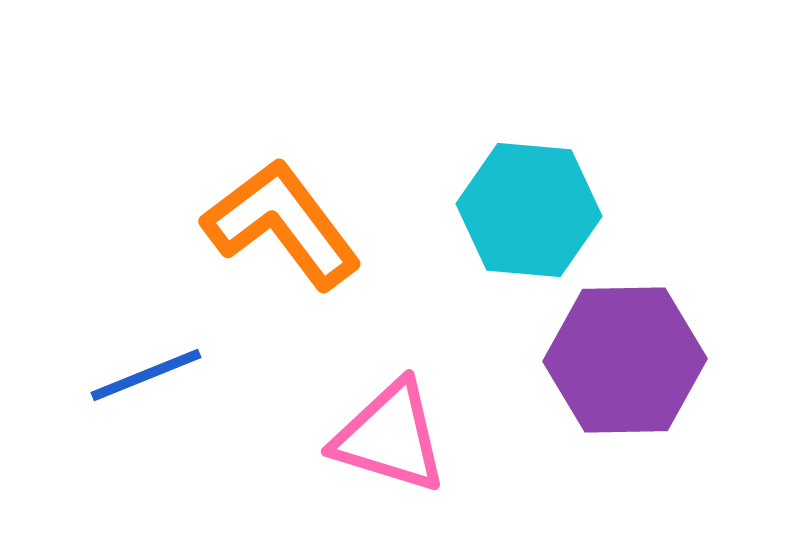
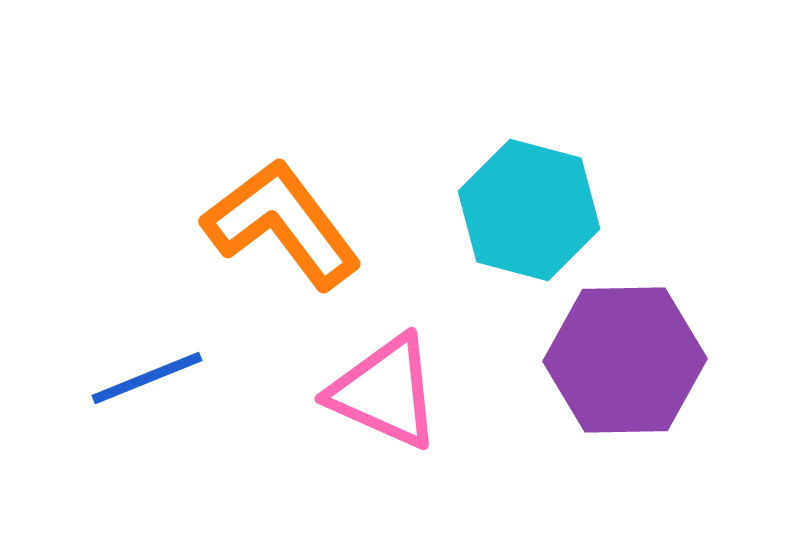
cyan hexagon: rotated 10 degrees clockwise
blue line: moved 1 px right, 3 px down
pink triangle: moved 5 px left, 45 px up; rotated 7 degrees clockwise
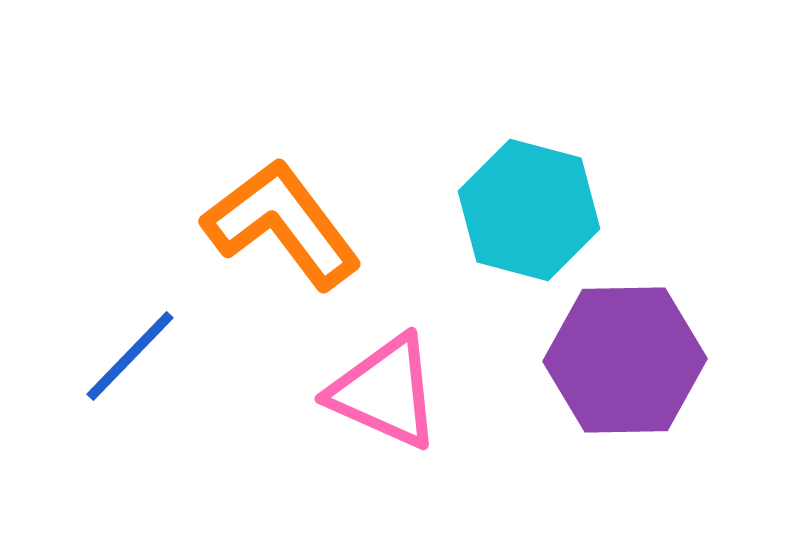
blue line: moved 17 px left, 22 px up; rotated 24 degrees counterclockwise
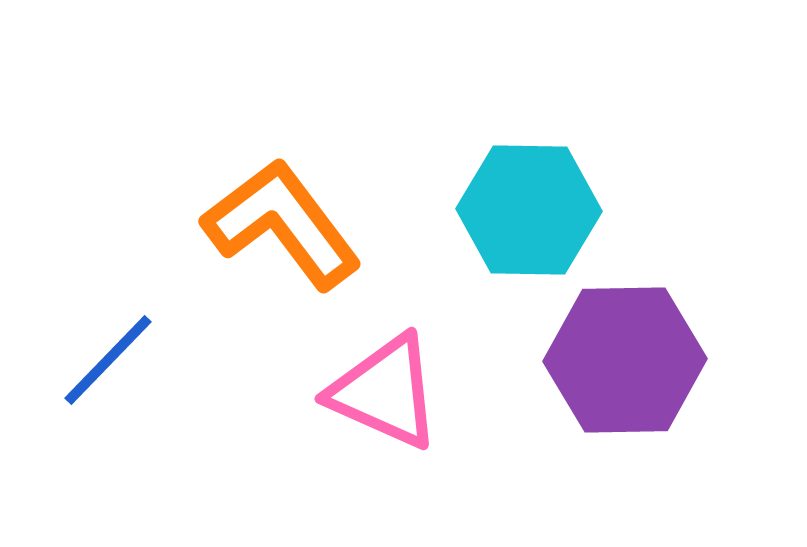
cyan hexagon: rotated 14 degrees counterclockwise
blue line: moved 22 px left, 4 px down
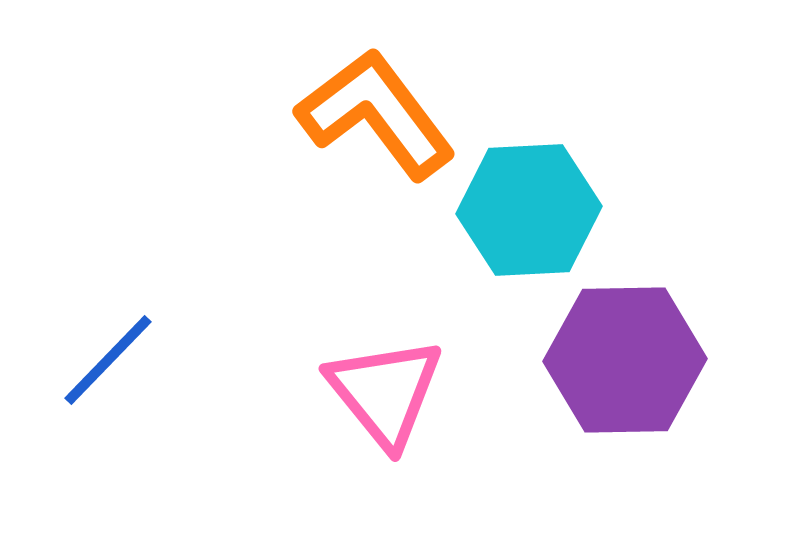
cyan hexagon: rotated 4 degrees counterclockwise
orange L-shape: moved 94 px right, 110 px up
pink triangle: rotated 27 degrees clockwise
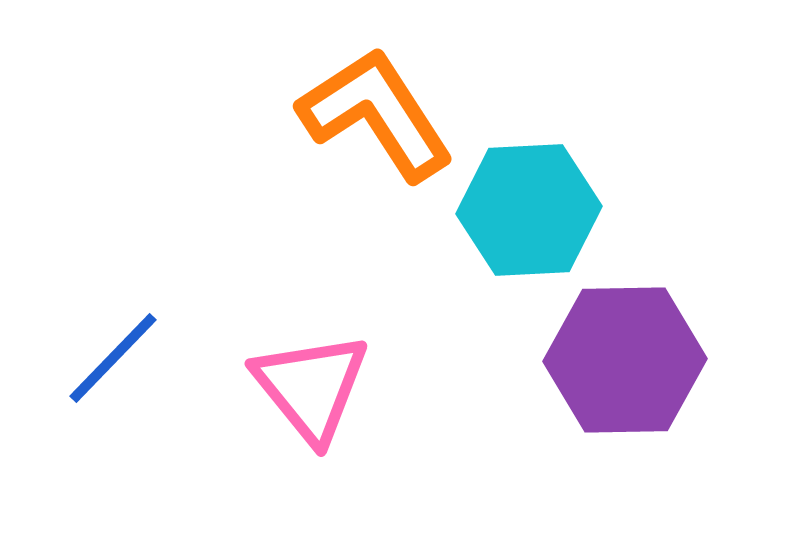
orange L-shape: rotated 4 degrees clockwise
blue line: moved 5 px right, 2 px up
pink triangle: moved 74 px left, 5 px up
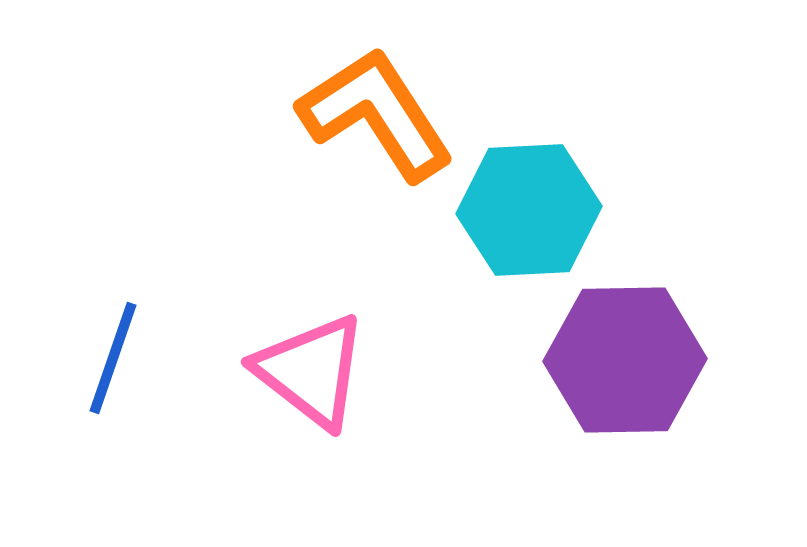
blue line: rotated 25 degrees counterclockwise
pink triangle: moved 16 px up; rotated 13 degrees counterclockwise
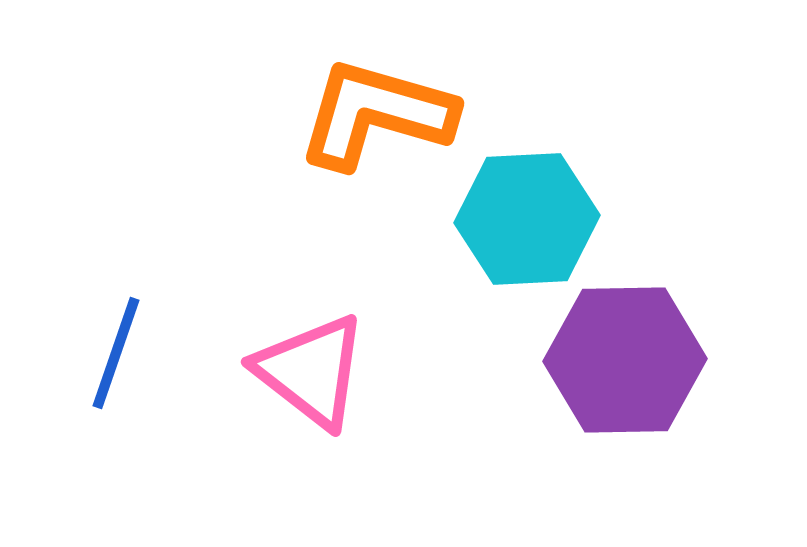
orange L-shape: rotated 41 degrees counterclockwise
cyan hexagon: moved 2 px left, 9 px down
blue line: moved 3 px right, 5 px up
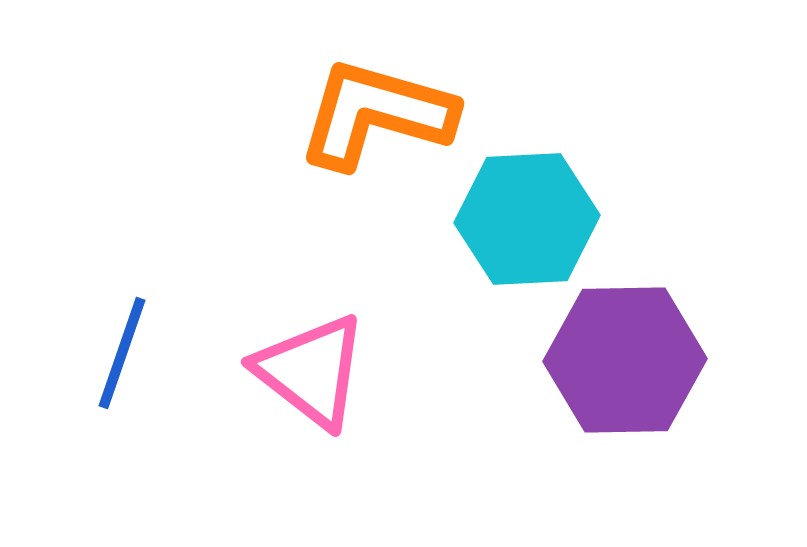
blue line: moved 6 px right
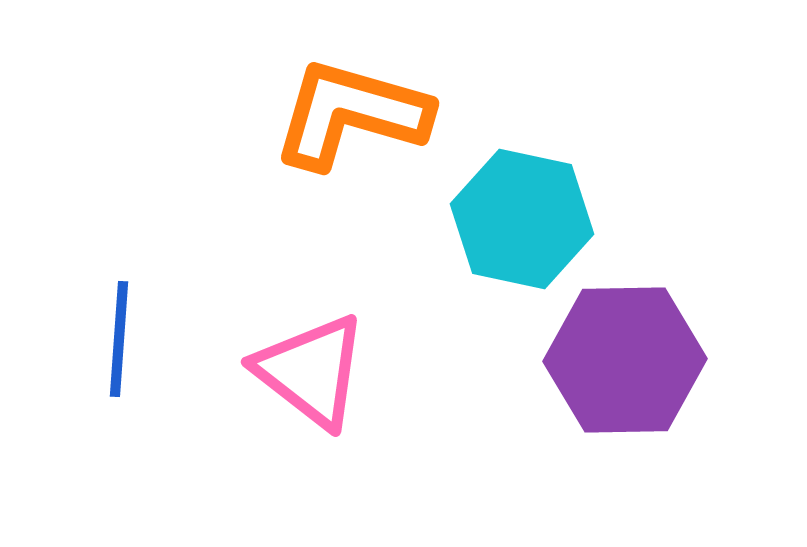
orange L-shape: moved 25 px left
cyan hexagon: moved 5 px left; rotated 15 degrees clockwise
blue line: moved 3 px left, 14 px up; rotated 15 degrees counterclockwise
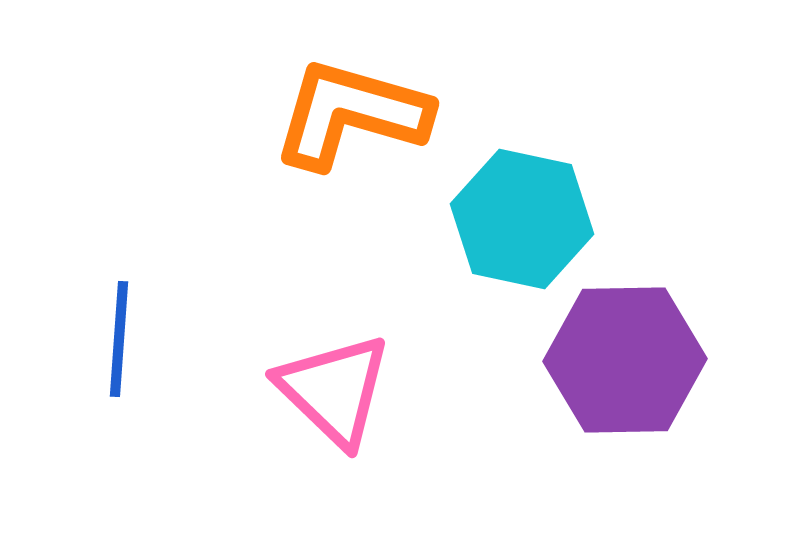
pink triangle: moved 23 px right, 19 px down; rotated 6 degrees clockwise
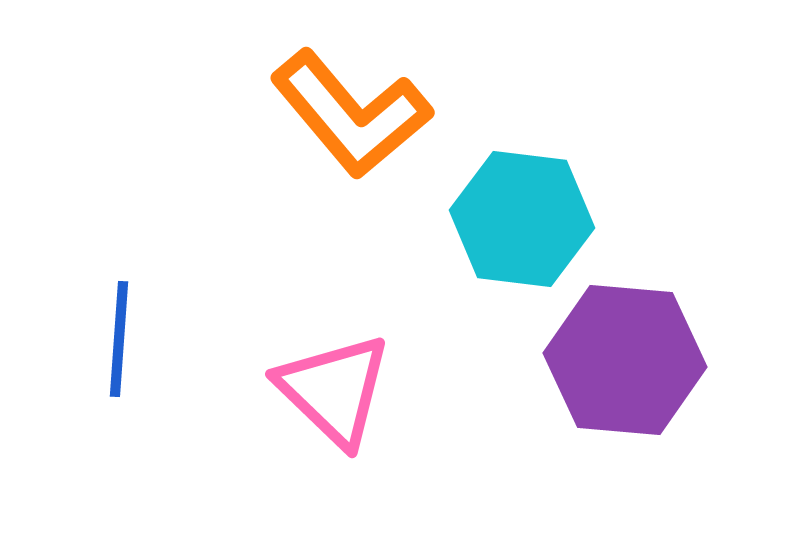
orange L-shape: rotated 146 degrees counterclockwise
cyan hexagon: rotated 5 degrees counterclockwise
purple hexagon: rotated 6 degrees clockwise
